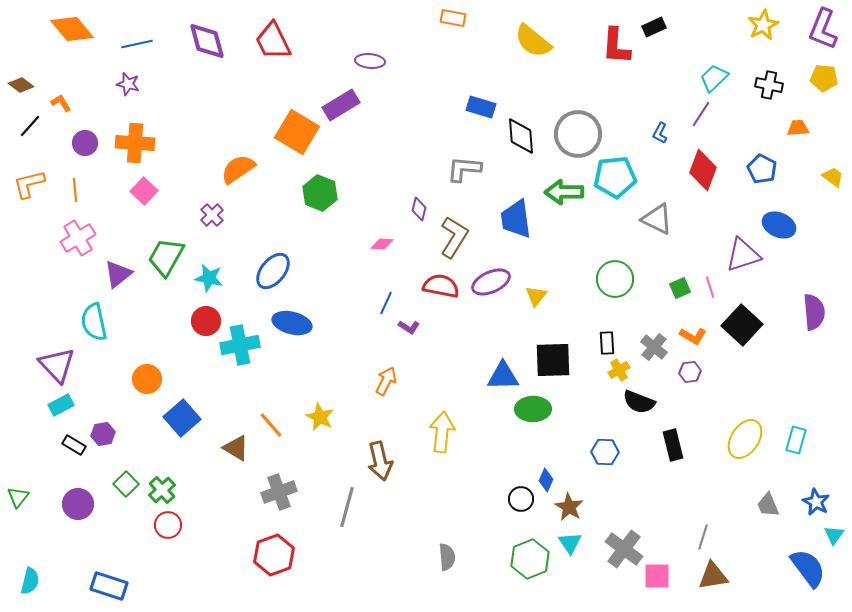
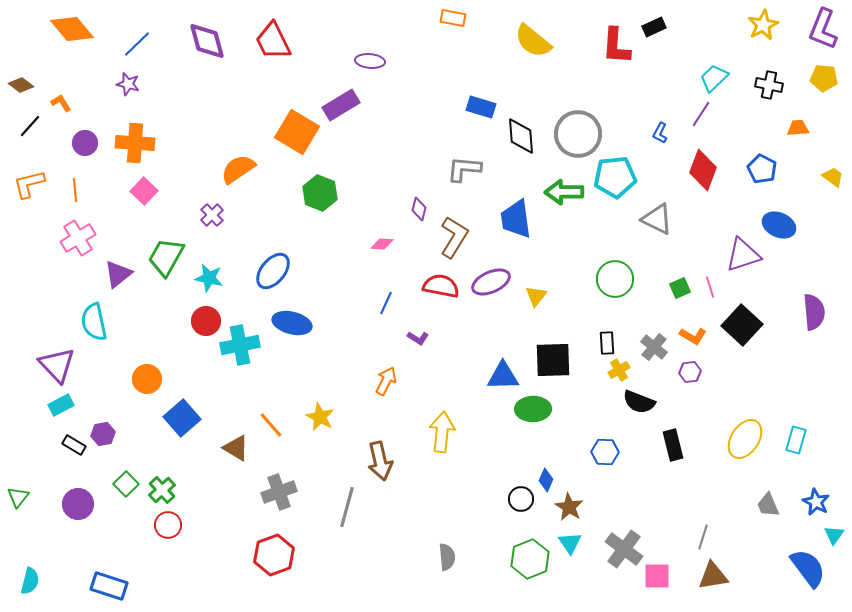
blue line at (137, 44): rotated 32 degrees counterclockwise
purple L-shape at (409, 327): moved 9 px right, 11 px down
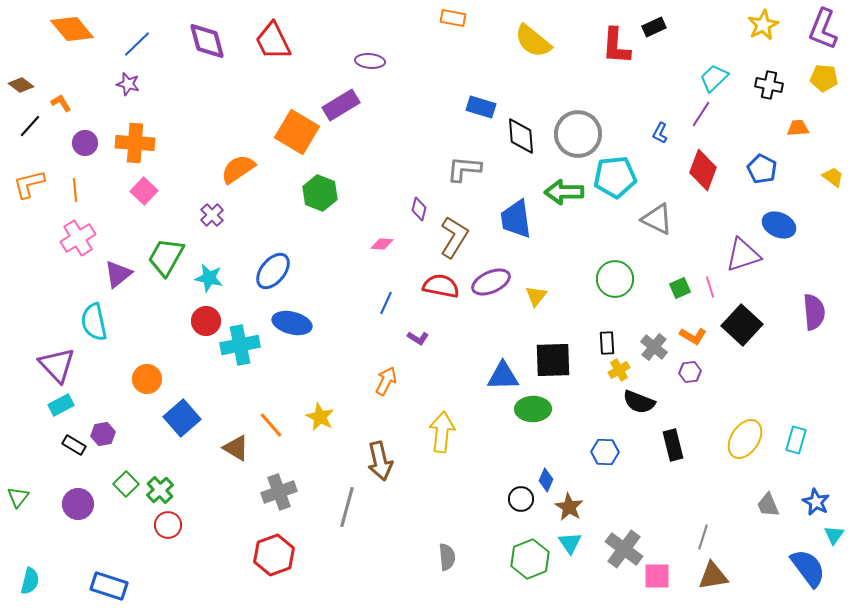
green cross at (162, 490): moved 2 px left
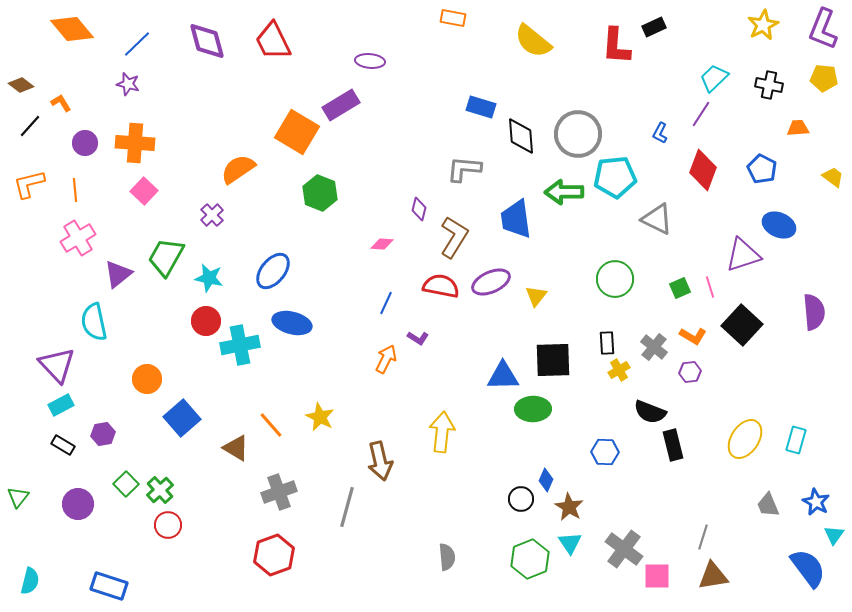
orange arrow at (386, 381): moved 22 px up
black semicircle at (639, 402): moved 11 px right, 10 px down
black rectangle at (74, 445): moved 11 px left
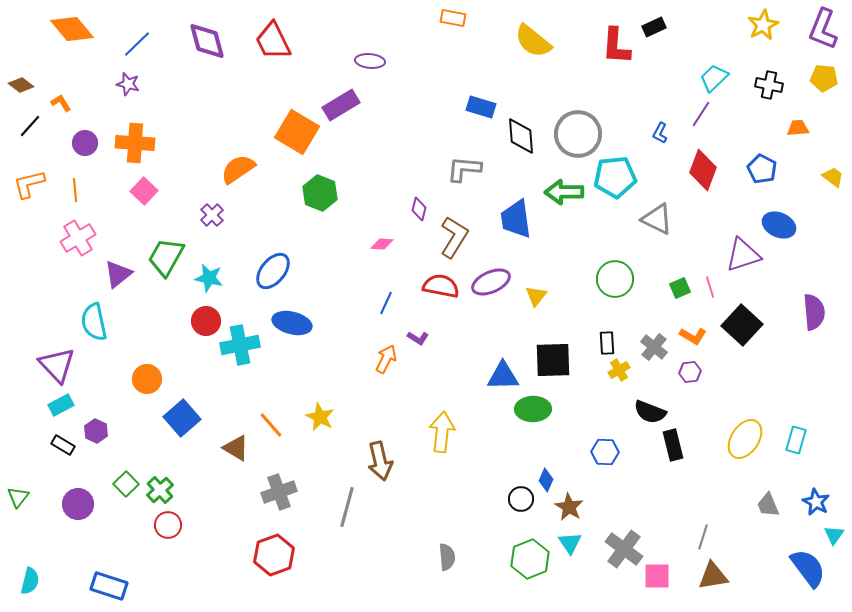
purple hexagon at (103, 434): moved 7 px left, 3 px up; rotated 25 degrees counterclockwise
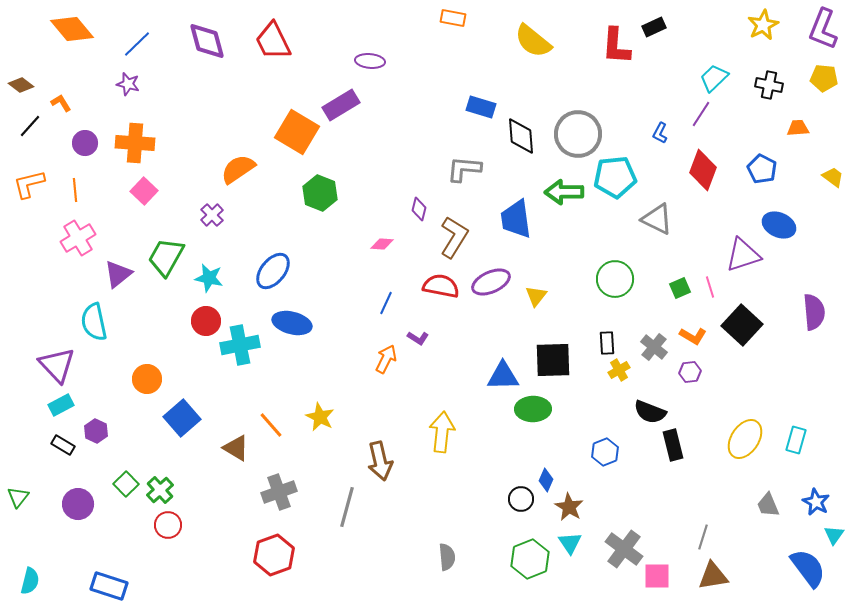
blue hexagon at (605, 452): rotated 24 degrees counterclockwise
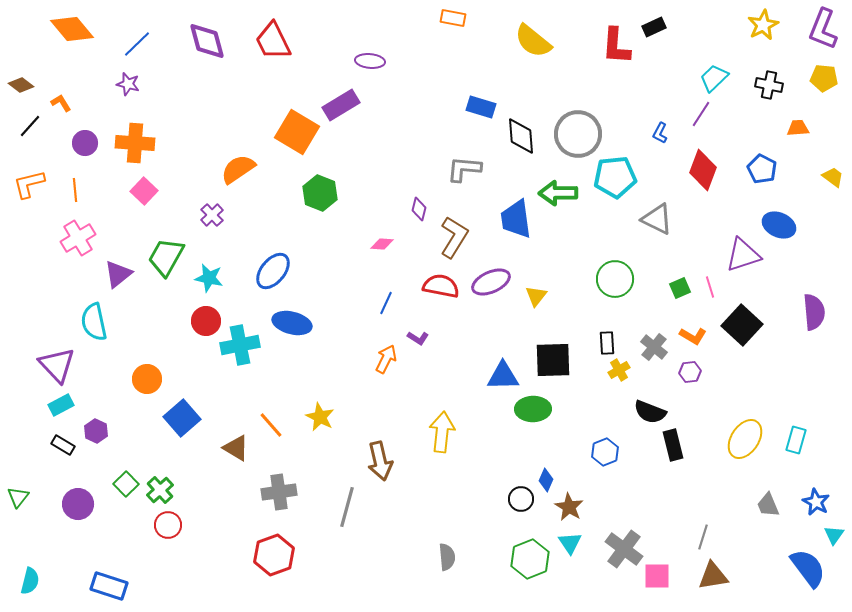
green arrow at (564, 192): moved 6 px left, 1 px down
gray cross at (279, 492): rotated 12 degrees clockwise
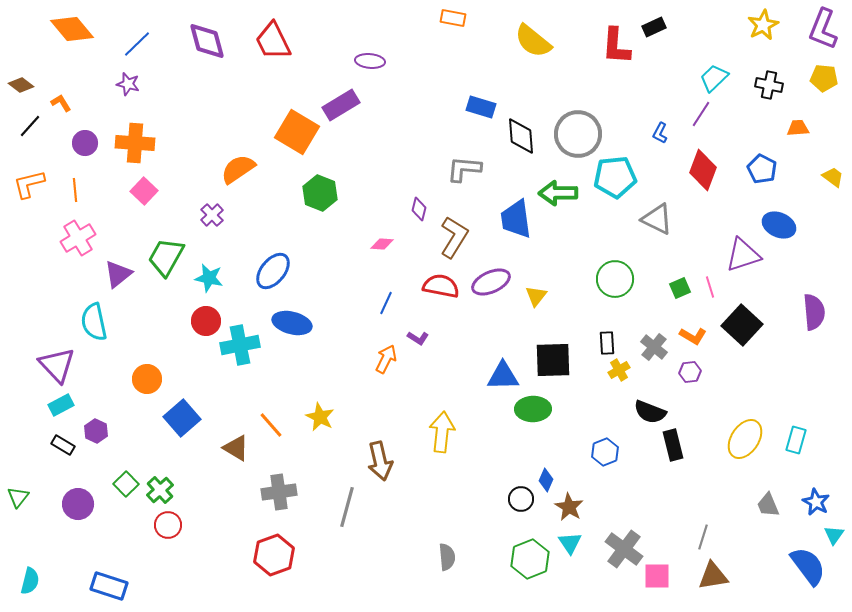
blue semicircle at (808, 568): moved 2 px up
